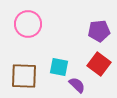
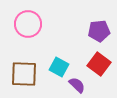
cyan square: rotated 18 degrees clockwise
brown square: moved 2 px up
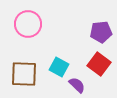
purple pentagon: moved 2 px right, 1 px down
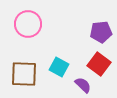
purple semicircle: moved 6 px right
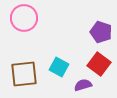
pink circle: moved 4 px left, 6 px up
purple pentagon: rotated 25 degrees clockwise
brown square: rotated 8 degrees counterclockwise
purple semicircle: rotated 60 degrees counterclockwise
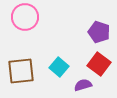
pink circle: moved 1 px right, 1 px up
purple pentagon: moved 2 px left
cyan square: rotated 12 degrees clockwise
brown square: moved 3 px left, 3 px up
